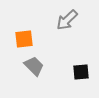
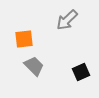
black square: rotated 18 degrees counterclockwise
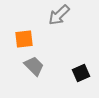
gray arrow: moved 8 px left, 5 px up
black square: moved 1 px down
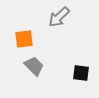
gray arrow: moved 2 px down
black square: rotated 30 degrees clockwise
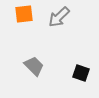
orange square: moved 25 px up
black square: rotated 12 degrees clockwise
